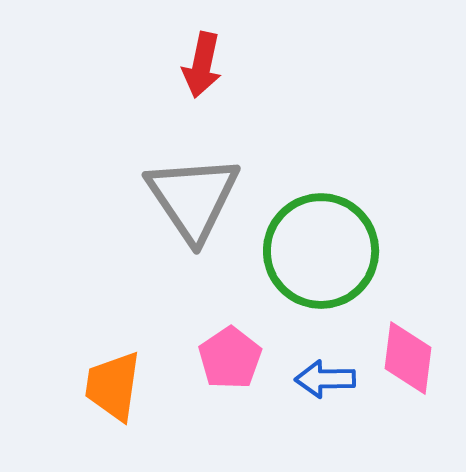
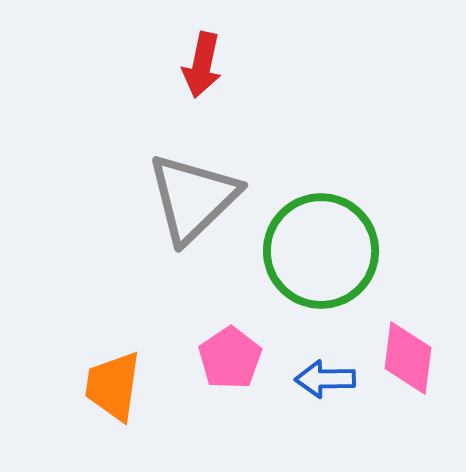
gray triangle: rotated 20 degrees clockwise
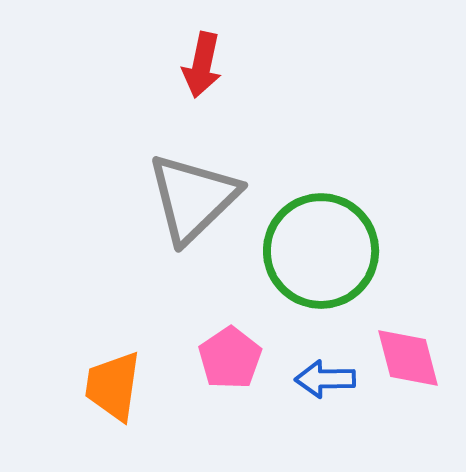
pink diamond: rotated 22 degrees counterclockwise
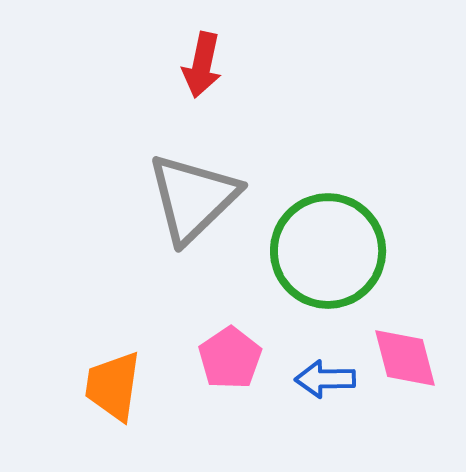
green circle: moved 7 px right
pink diamond: moved 3 px left
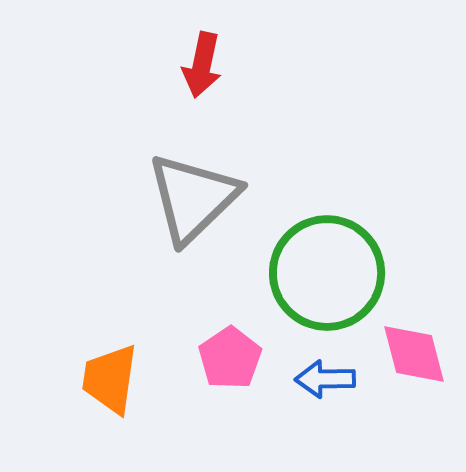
green circle: moved 1 px left, 22 px down
pink diamond: moved 9 px right, 4 px up
orange trapezoid: moved 3 px left, 7 px up
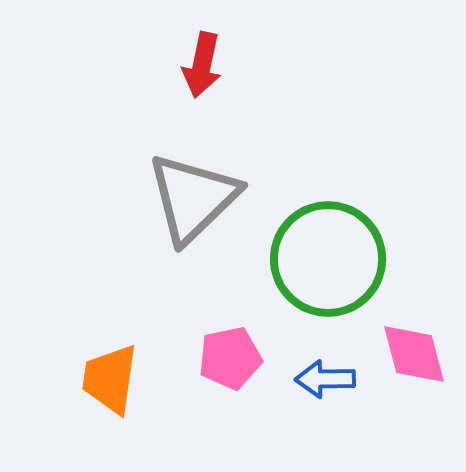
green circle: moved 1 px right, 14 px up
pink pentagon: rotated 22 degrees clockwise
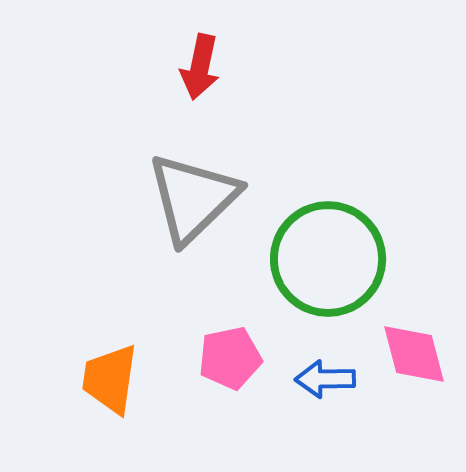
red arrow: moved 2 px left, 2 px down
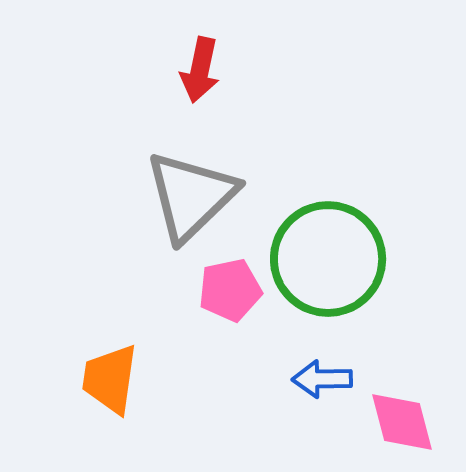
red arrow: moved 3 px down
gray triangle: moved 2 px left, 2 px up
pink diamond: moved 12 px left, 68 px down
pink pentagon: moved 68 px up
blue arrow: moved 3 px left
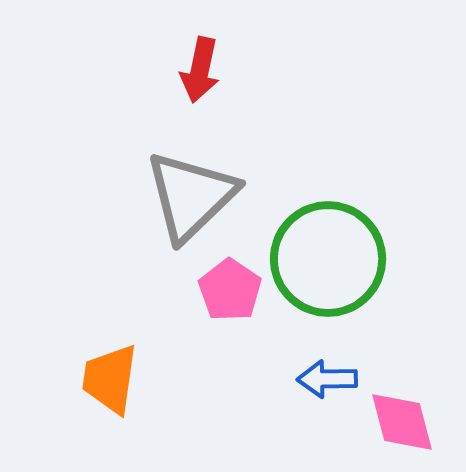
pink pentagon: rotated 26 degrees counterclockwise
blue arrow: moved 5 px right
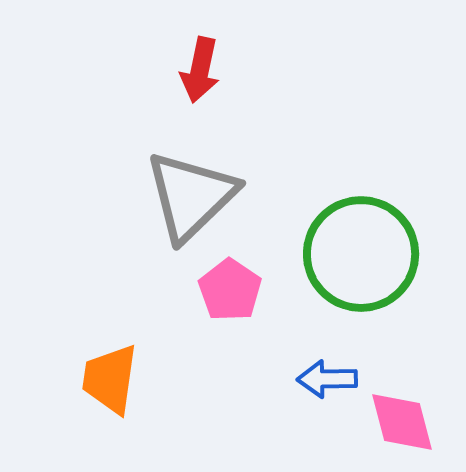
green circle: moved 33 px right, 5 px up
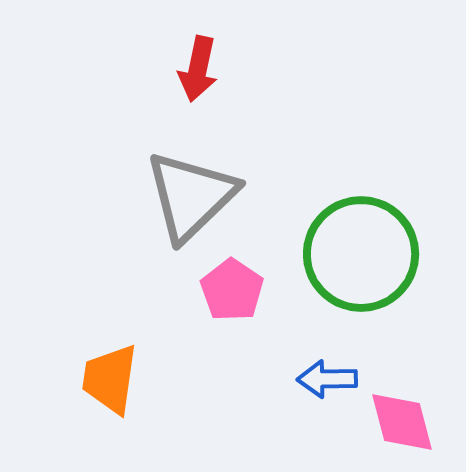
red arrow: moved 2 px left, 1 px up
pink pentagon: moved 2 px right
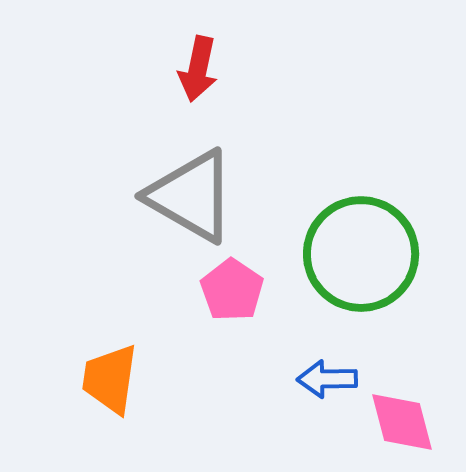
gray triangle: rotated 46 degrees counterclockwise
